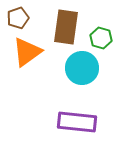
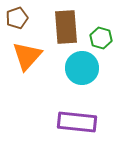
brown pentagon: moved 1 px left
brown rectangle: rotated 12 degrees counterclockwise
orange triangle: moved 4 px down; rotated 12 degrees counterclockwise
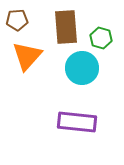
brown pentagon: moved 2 px down; rotated 15 degrees clockwise
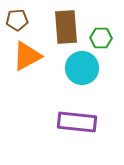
green hexagon: rotated 15 degrees counterclockwise
orange triangle: rotated 20 degrees clockwise
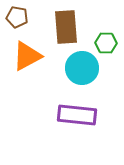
brown pentagon: moved 3 px up; rotated 15 degrees clockwise
green hexagon: moved 5 px right, 5 px down
purple rectangle: moved 7 px up
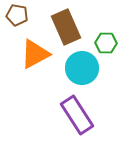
brown pentagon: moved 2 px up
brown rectangle: rotated 20 degrees counterclockwise
orange triangle: moved 8 px right, 2 px up
purple rectangle: rotated 51 degrees clockwise
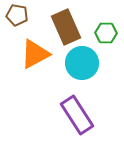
green hexagon: moved 10 px up
cyan circle: moved 5 px up
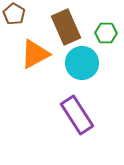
brown pentagon: moved 3 px left, 1 px up; rotated 20 degrees clockwise
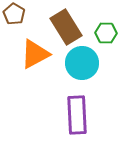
brown rectangle: rotated 8 degrees counterclockwise
purple rectangle: rotated 30 degrees clockwise
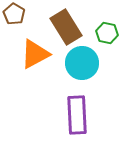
green hexagon: moved 1 px right; rotated 10 degrees clockwise
